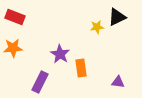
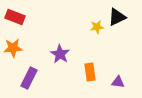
orange rectangle: moved 9 px right, 4 px down
purple rectangle: moved 11 px left, 4 px up
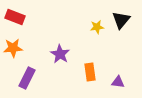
black triangle: moved 4 px right, 3 px down; rotated 24 degrees counterclockwise
purple rectangle: moved 2 px left
